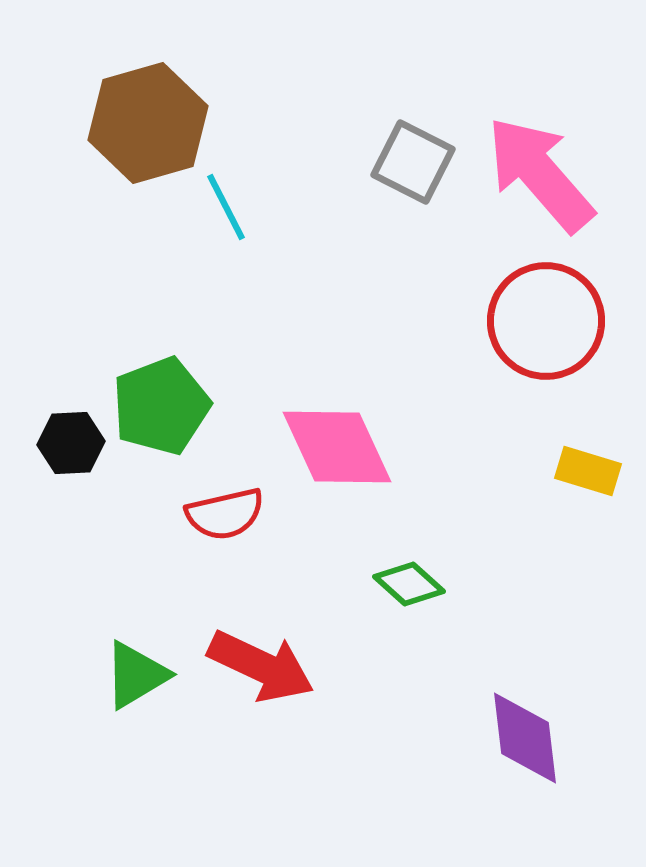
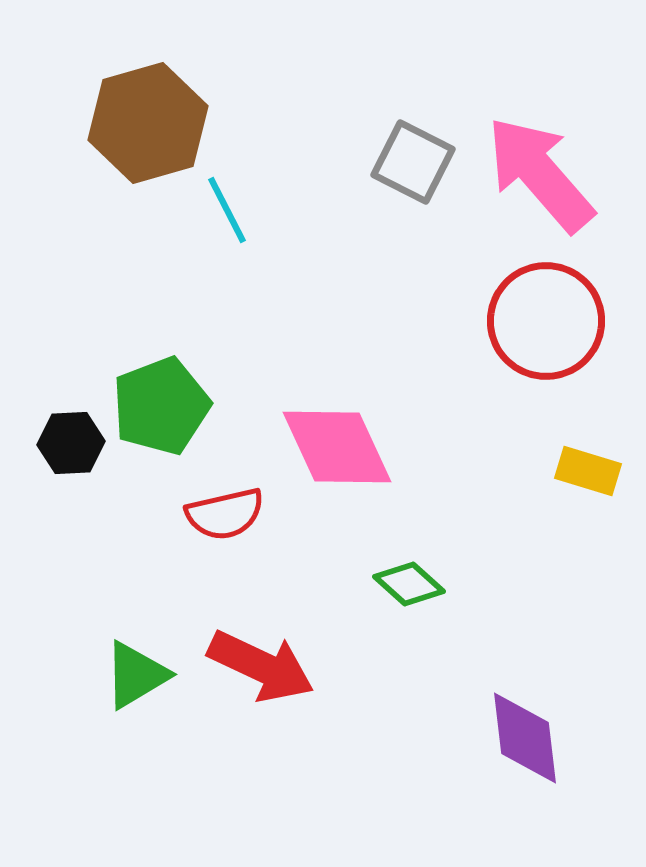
cyan line: moved 1 px right, 3 px down
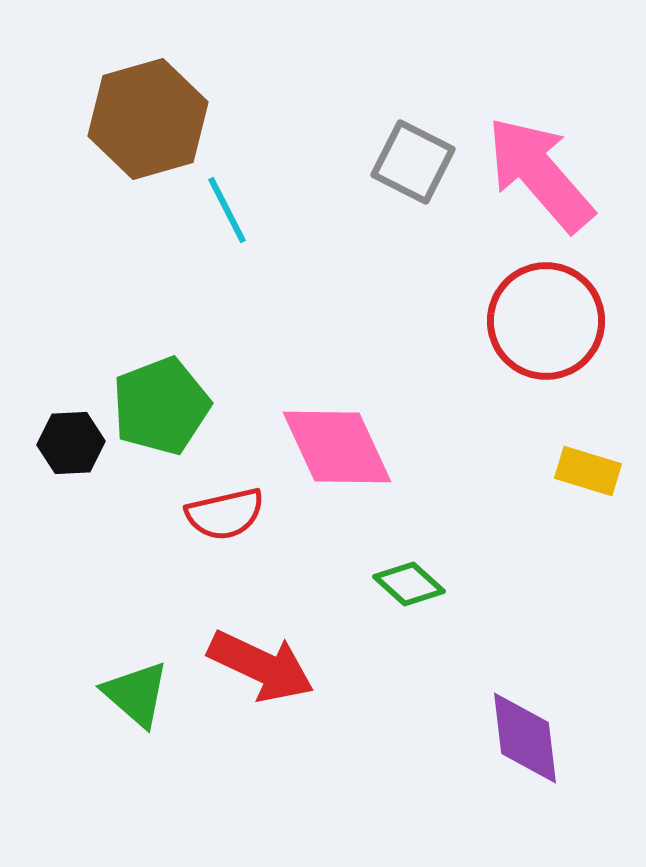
brown hexagon: moved 4 px up
green triangle: moved 19 px down; rotated 48 degrees counterclockwise
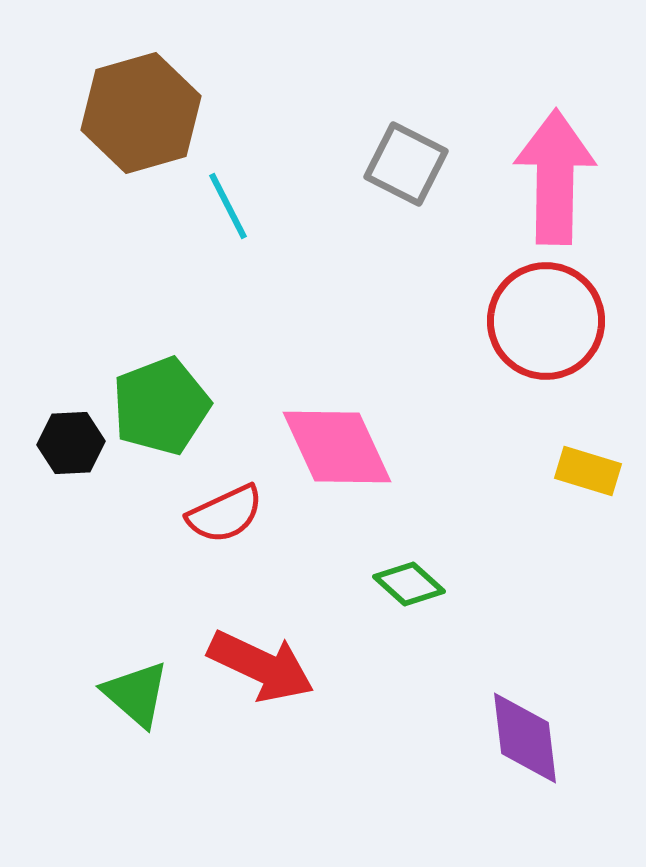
brown hexagon: moved 7 px left, 6 px up
gray square: moved 7 px left, 2 px down
pink arrow: moved 15 px right, 3 px down; rotated 42 degrees clockwise
cyan line: moved 1 px right, 4 px up
red semicircle: rotated 12 degrees counterclockwise
